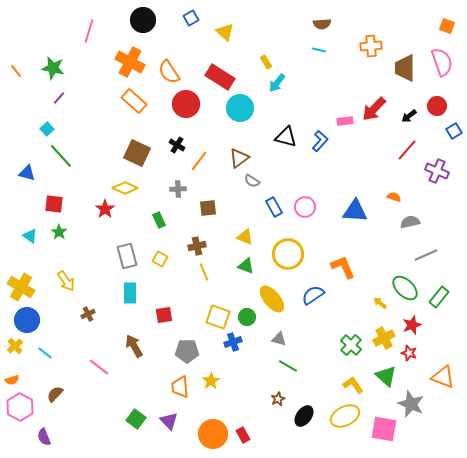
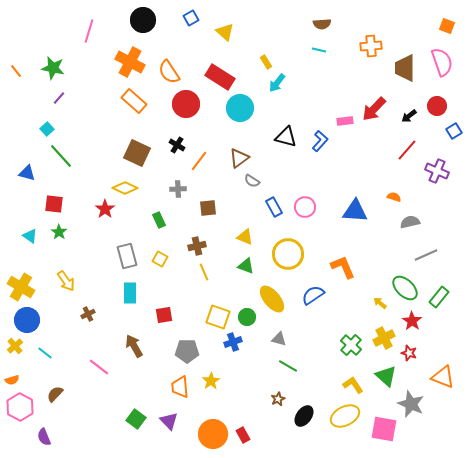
red star at (412, 325): moved 4 px up; rotated 18 degrees counterclockwise
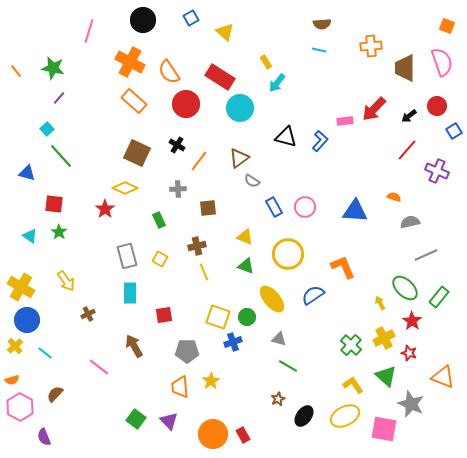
yellow arrow at (380, 303): rotated 24 degrees clockwise
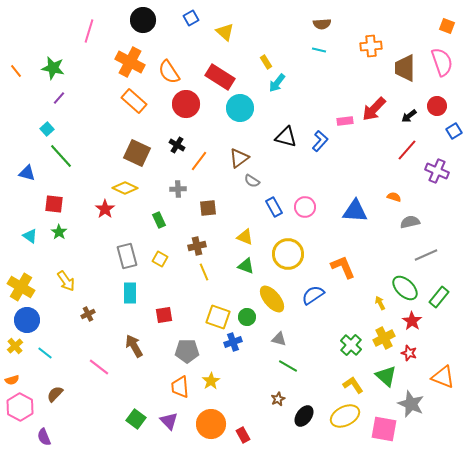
orange circle at (213, 434): moved 2 px left, 10 px up
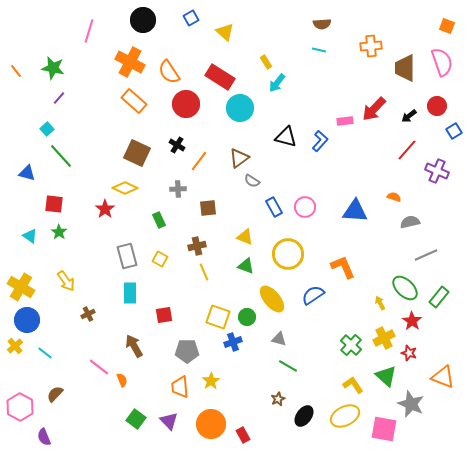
orange semicircle at (12, 380): moved 110 px right; rotated 96 degrees counterclockwise
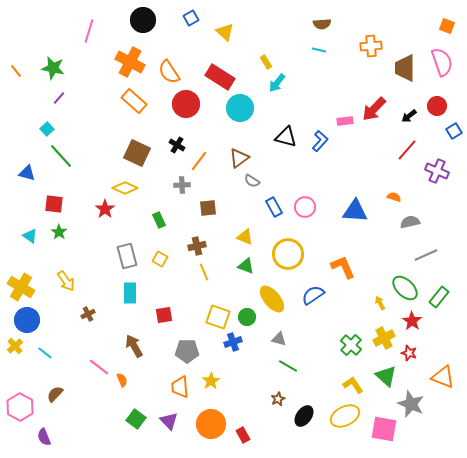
gray cross at (178, 189): moved 4 px right, 4 px up
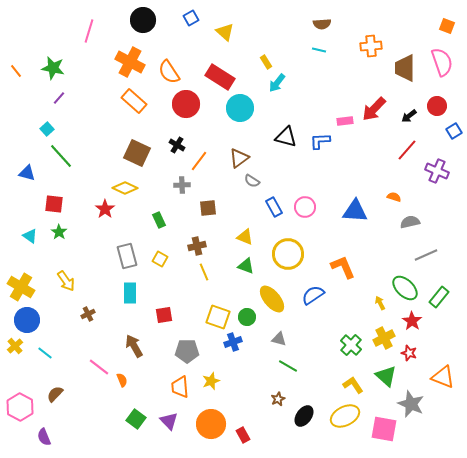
blue L-shape at (320, 141): rotated 135 degrees counterclockwise
yellow star at (211, 381): rotated 12 degrees clockwise
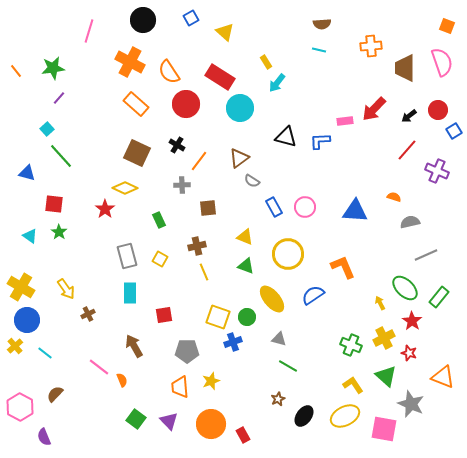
green star at (53, 68): rotated 20 degrees counterclockwise
orange rectangle at (134, 101): moved 2 px right, 3 px down
red circle at (437, 106): moved 1 px right, 4 px down
yellow arrow at (66, 281): moved 8 px down
green cross at (351, 345): rotated 20 degrees counterclockwise
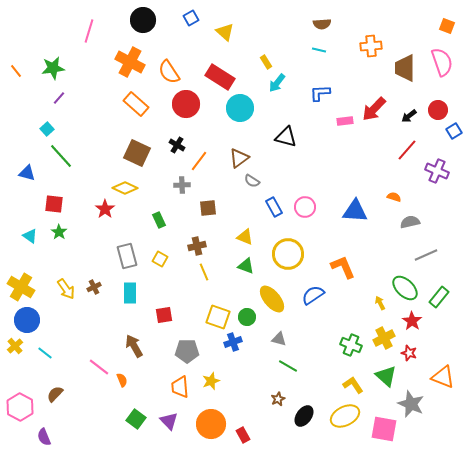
blue L-shape at (320, 141): moved 48 px up
brown cross at (88, 314): moved 6 px right, 27 px up
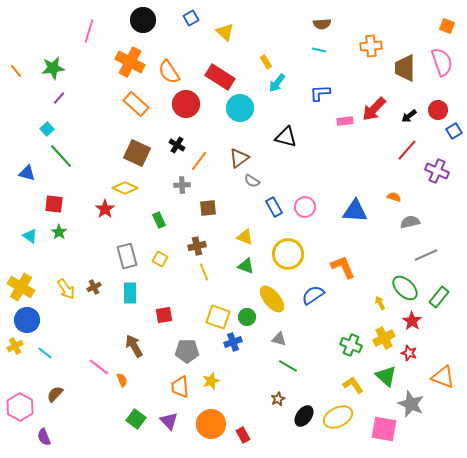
yellow cross at (15, 346): rotated 14 degrees clockwise
yellow ellipse at (345, 416): moved 7 px left, 1 px down
